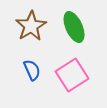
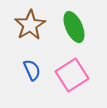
brown star: moved 1 px left, 1 px up
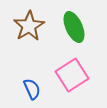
brown star: moved 1 px left, 1 px down
blue semicircle: moved 19 px down
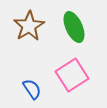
blue semicircle: rotated 10 degrees counterclockwise
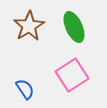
blue semicircle: moved 7 px left
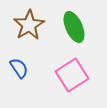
brown star: moved 1 px up
blue semicircle: moved 6 px left, 21 px up
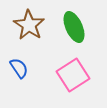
brown star: rotated 8 degrees counterclockwise
pink square: moved 1 px right
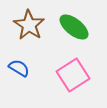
green ellipse: rotated 28 degrees counterclockwise
blue semicircle: rotated 25 degrees counterclockwise
